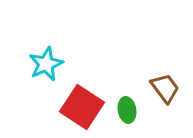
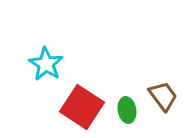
cyan star: rotated 16 degrees counterclockwise
brown trapezoid: moved 2 px left, 8 px down
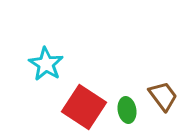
red square: moved 2 px right
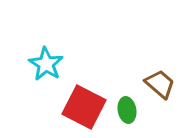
brown trapezoid: moved 3 px left, 12 px up; rotated 12 degrees counterclockwise
red square: rotated 6 degrees counterclockwise
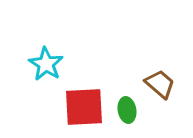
red square: rotated 30 degrees counterclockwise
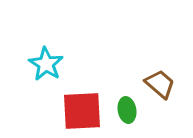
red square: moved 2 px left, 4 px down
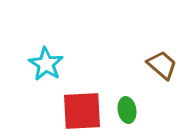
brown trapezoid: moved 2 px right, 19 px up
